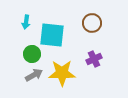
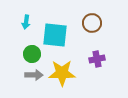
cyan square: moved 3 px right
purple cross: moved 3 px right; rotated 14 degrees clockwise
gray arrow: rotated 30 degrees clockwise
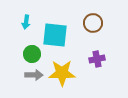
brown circle: moved 1 px right
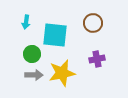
yellow star: rotated 12 degrees counterclockwise
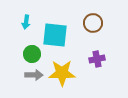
yellow star: rotated 12 degrees clockwise
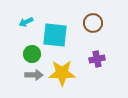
cyan arrow: rotated 56 degrees clockwise
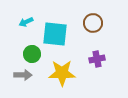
cyan square: moved 1 px up
gray arrow: moved 11 px left
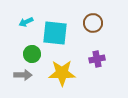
cyan square: moved 1 px up
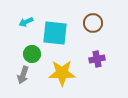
gray arrow: rotated 108 degrees clockwise
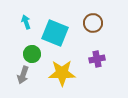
cyan arrow: rotated 96 degrees clockwise
cyan square: rotated 16 degrees clockwise
